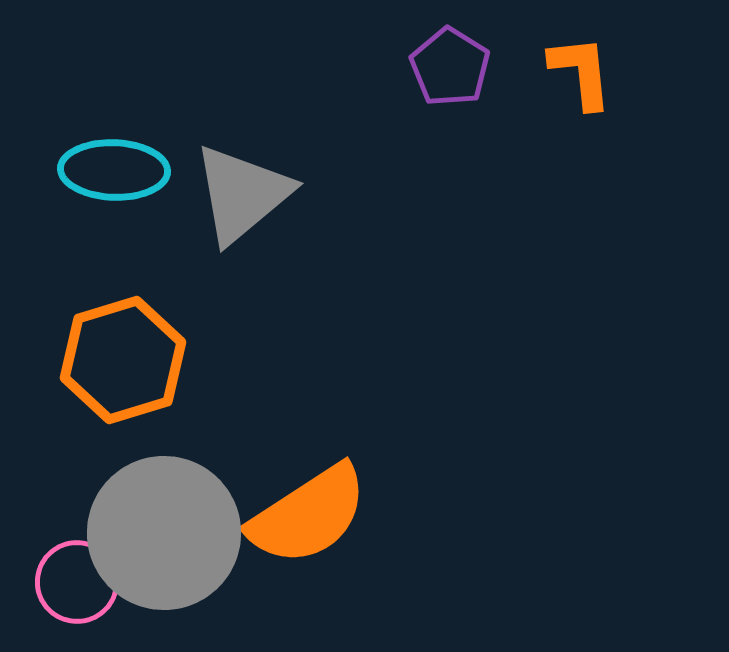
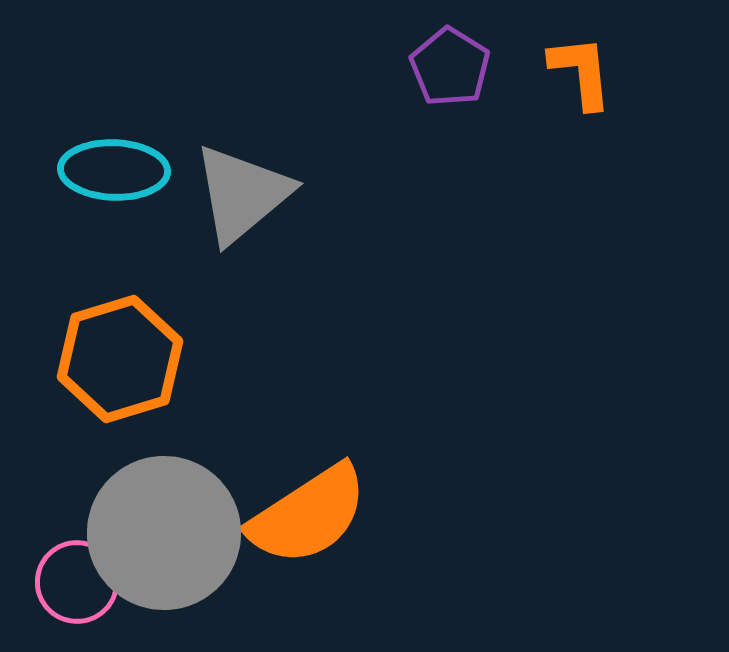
orange hexagon: moved 3 px left, 1 px up
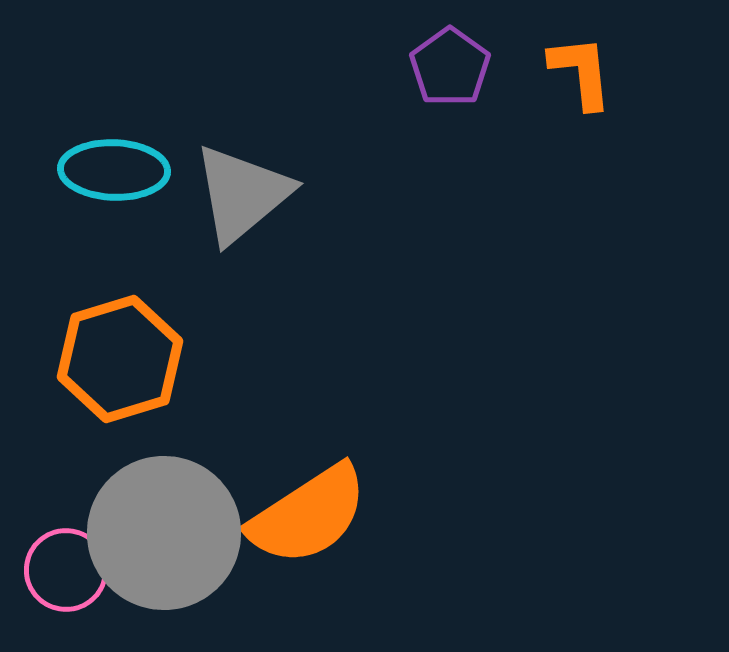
purple pentagon: rotated 4 degrees clockwise
pink circle: moved 11 px left, 12 px up
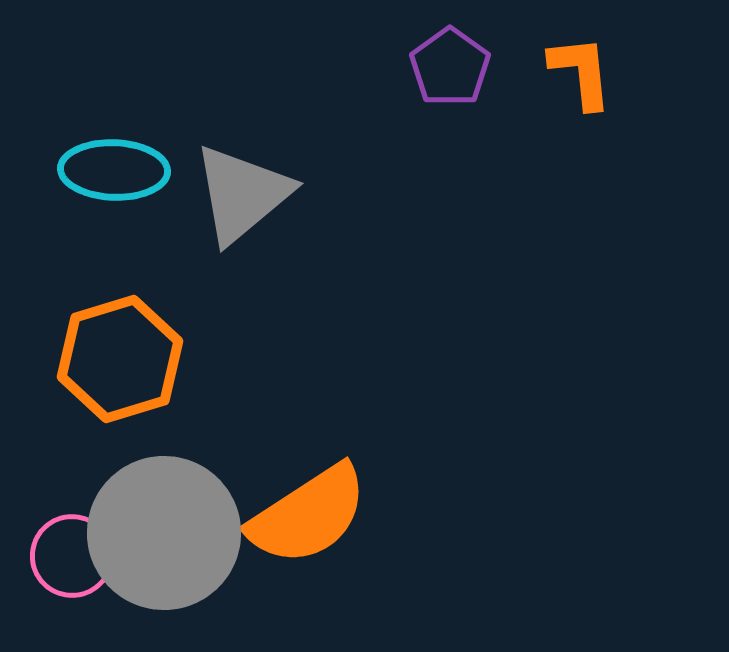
pink circle: moved 6 px right, 14 px up
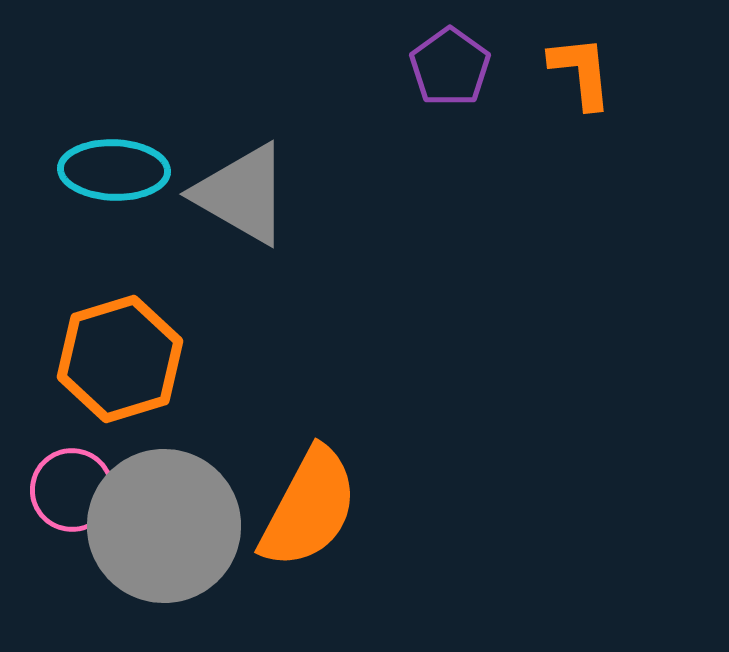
gray triangle: rotated 50 degrees counterclockwise
orange semicircle: moved 1 px right, 7 px up; rotated 29 degrees counterclockwise
gray circle: moved 7 px up
pink circle: moved 66 px up
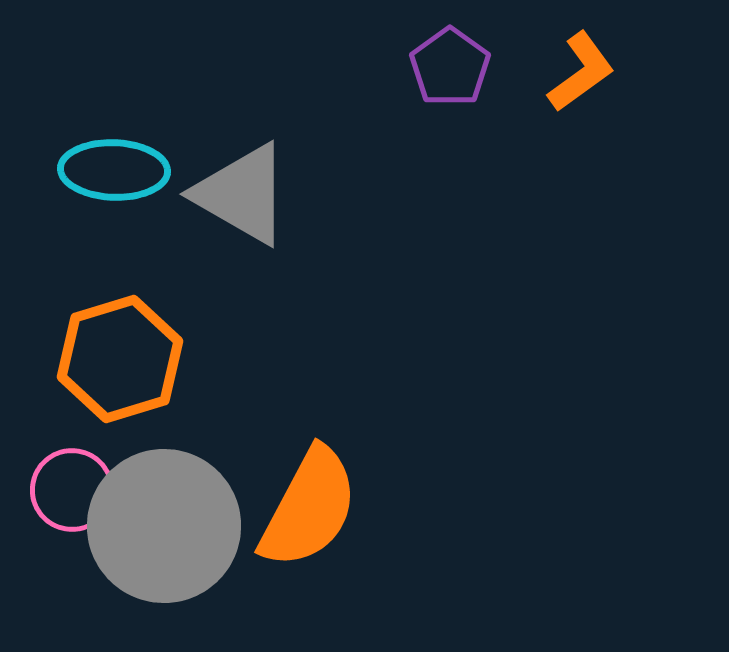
orange L-shape: rotated 60 degrees clockwise
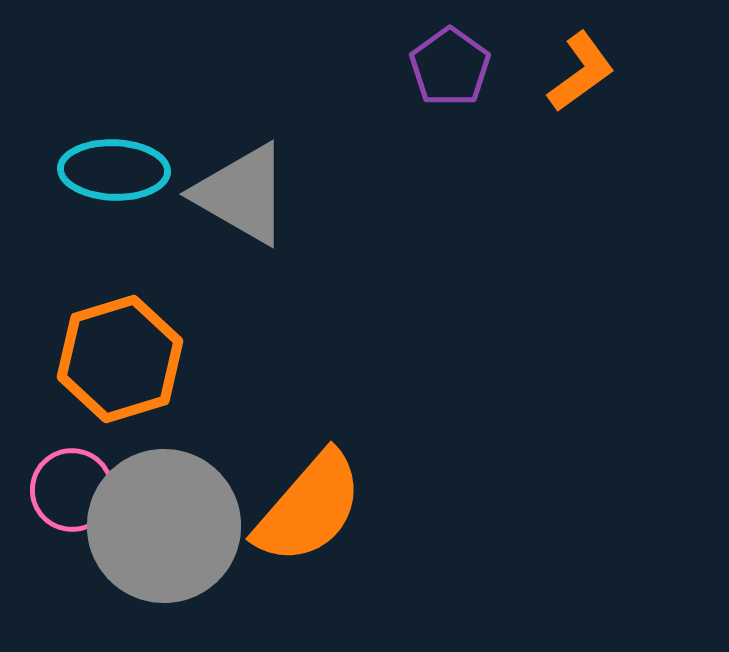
orange semicircle: rotated 13 degrees clockwise
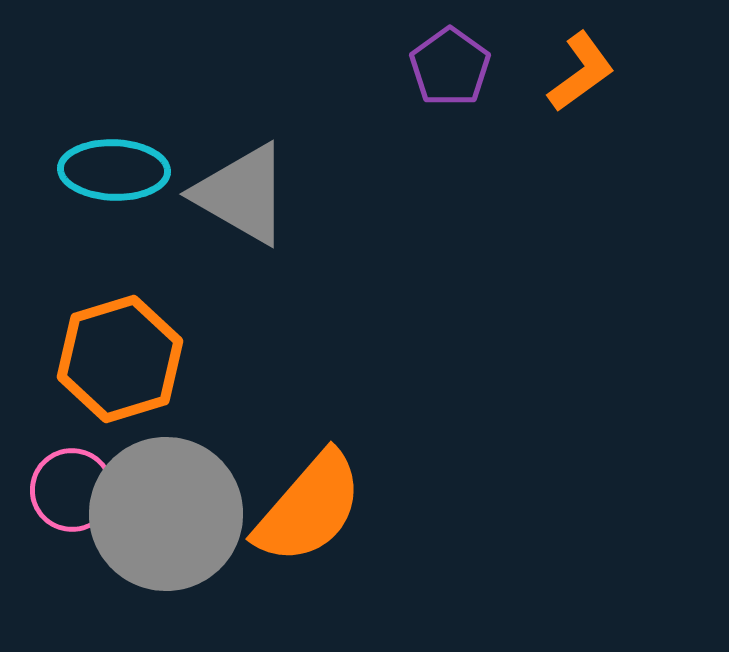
gray circle: moved 2 px right, 12 px up
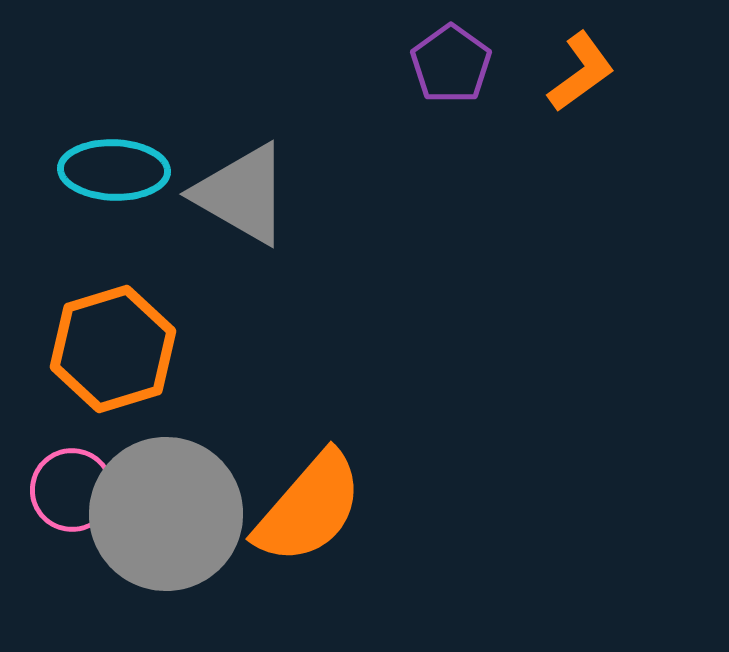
purple pentagon: moved 1 px right, 3 px up
orange hexagon: moved 7 px left, 10 px up
